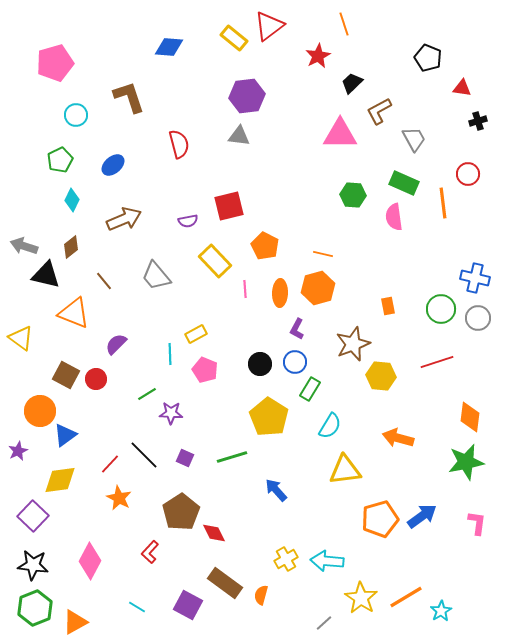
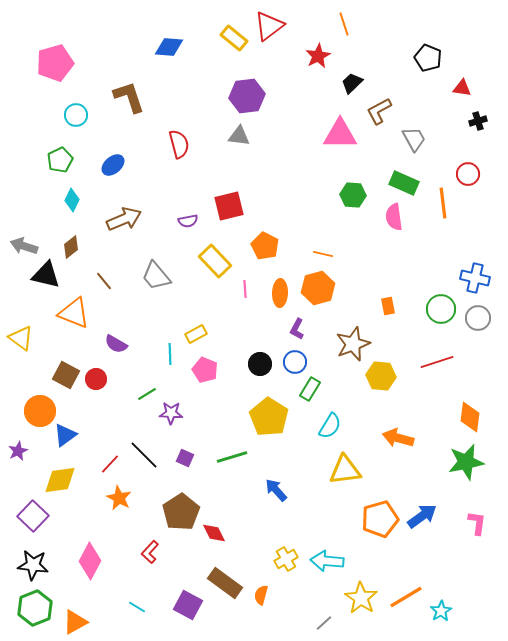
purple semicircle at (116, 344): rotated 105 degrees counterclockwise
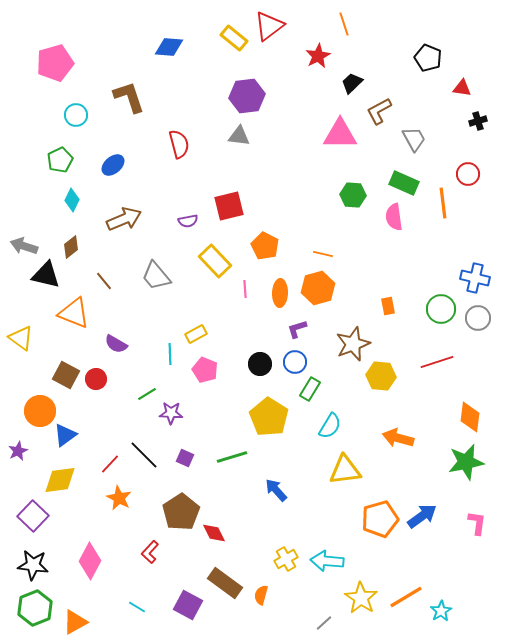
purple L-shape at (297, 329): rotated 45 degrees clockwise
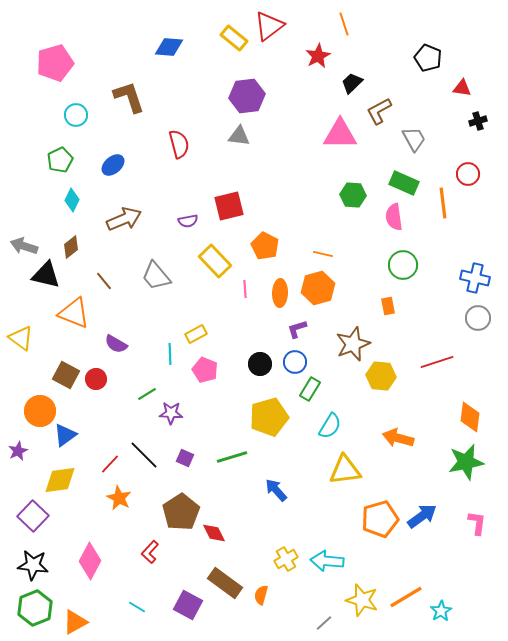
green circle at (441, 309): moved 38 px left, 44 px up
yellow pentagon at (269, 417): rotated 24 degrees clockwise
yellow star at (361, 598): moved 1 px right, 2 px down; rotated 16 degrees counterclockwise
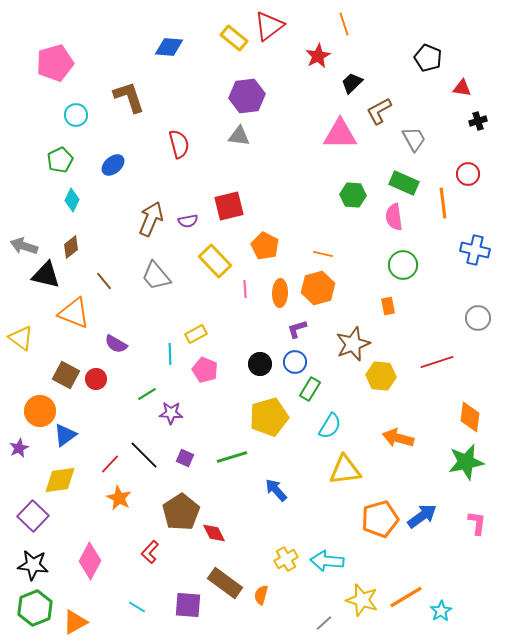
brown arrow at (124, 219): moved 27 px right; rotated 44 degrees counterclockwise
blue cross at (475, 278): moved 28 px up
purple star at (18, 451): moved 1 px right, 3 px up
purple square at (188, 605): rotated 24 degrees counterclockwise
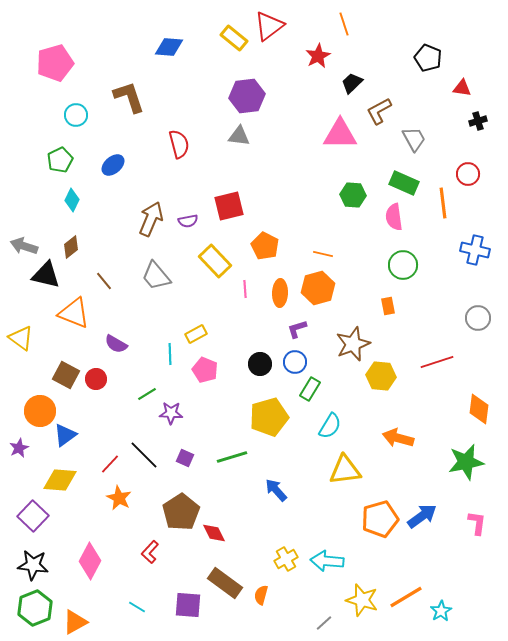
orange diamond at (470, 417): moved 9 px right, 8 px up
yellow diamond at (60, 480): rotated 12 degrees clockwise
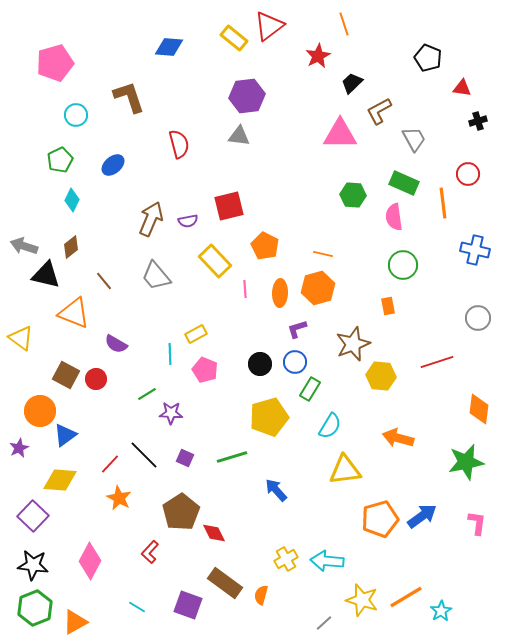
purple square at (188, 605): rotated 16 degrees clockwise
